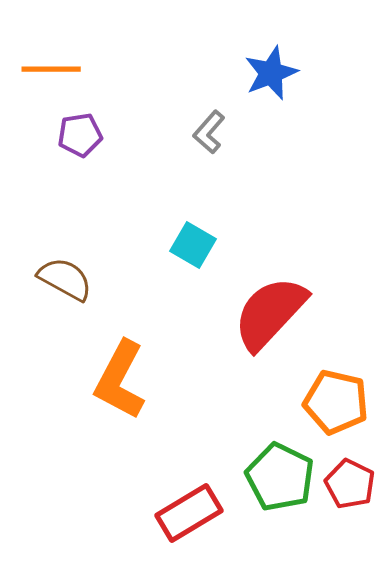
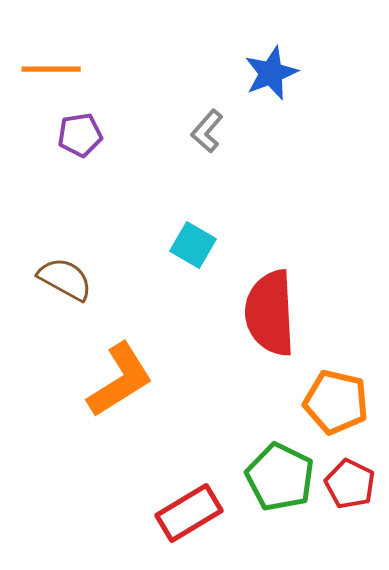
gray L-shape: moved 2 px left, 1 px up
red semicircle: rotated 46 degrees counterclockwise
orange L-shape: rotated 150 degrees counterclockwise
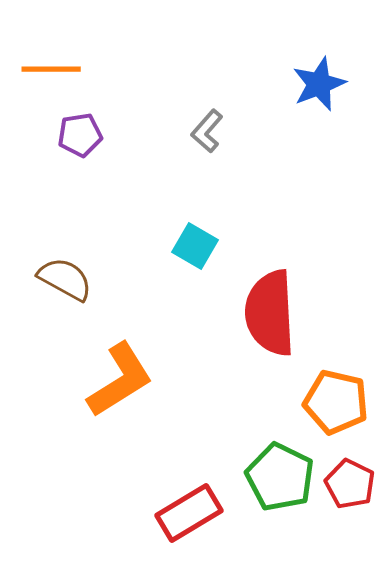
blue star: moved 48 px right, 11 px down
cyan square: moved 2 px right, 1 px down
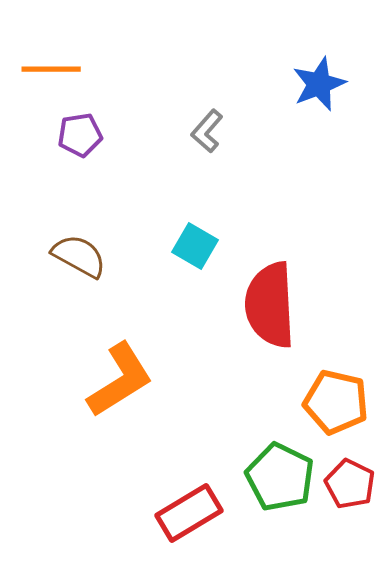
brown semicircle: moved 14 px right, 23 px up
red semicircle: moved 8 px up
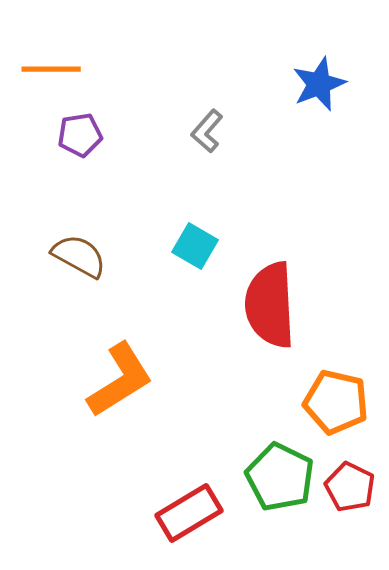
red pentagon: moved 3 px down
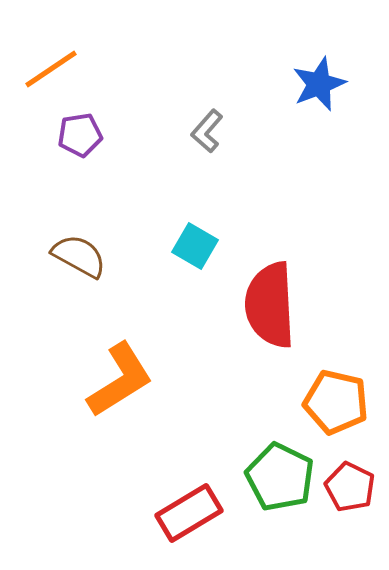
orange line: rotated 34 degrees counterclockwise
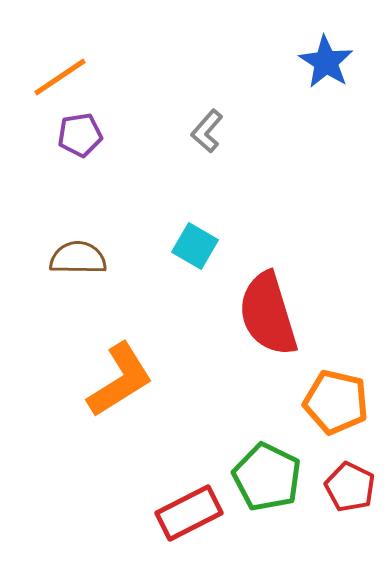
orange line: moved 9 px right, 8 px down
blue star: moved 7 px right, 22 px up; rotated 18 degrees counterclockwise
brown semicircle: moved 1 px left, 2 px down; rotated 28 degrees counterclockwise
red semicircle: moved 2 px left, 9 px down; rotated 14 degrees counterclockwise
green pentagon: moved 13 px left
red rectangle: rotated 4 degrees clockwise
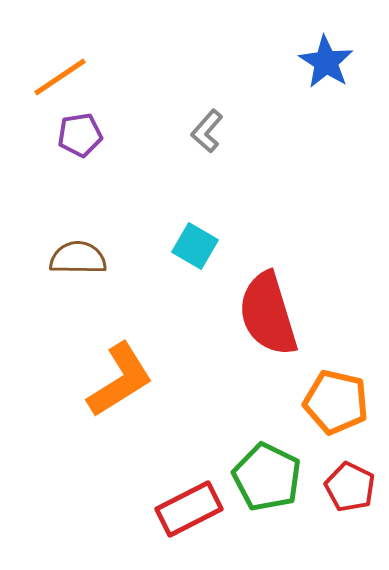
red rectangle: moved 4 px up
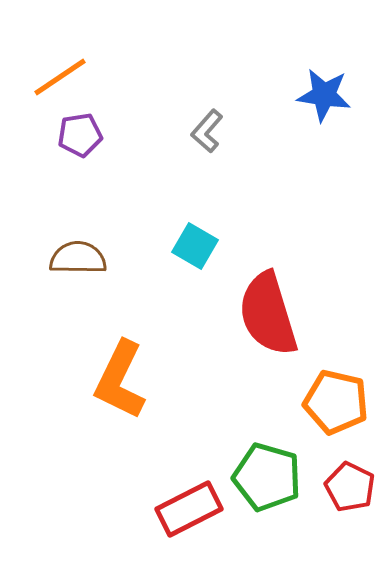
blue star: moved 2 px left, 33 px down; rotated 24 degrees counterclockwise
orange L-shape: rotated 148 degrees clockwise
green pentagon: rotated 10 degrees counterclockwise
